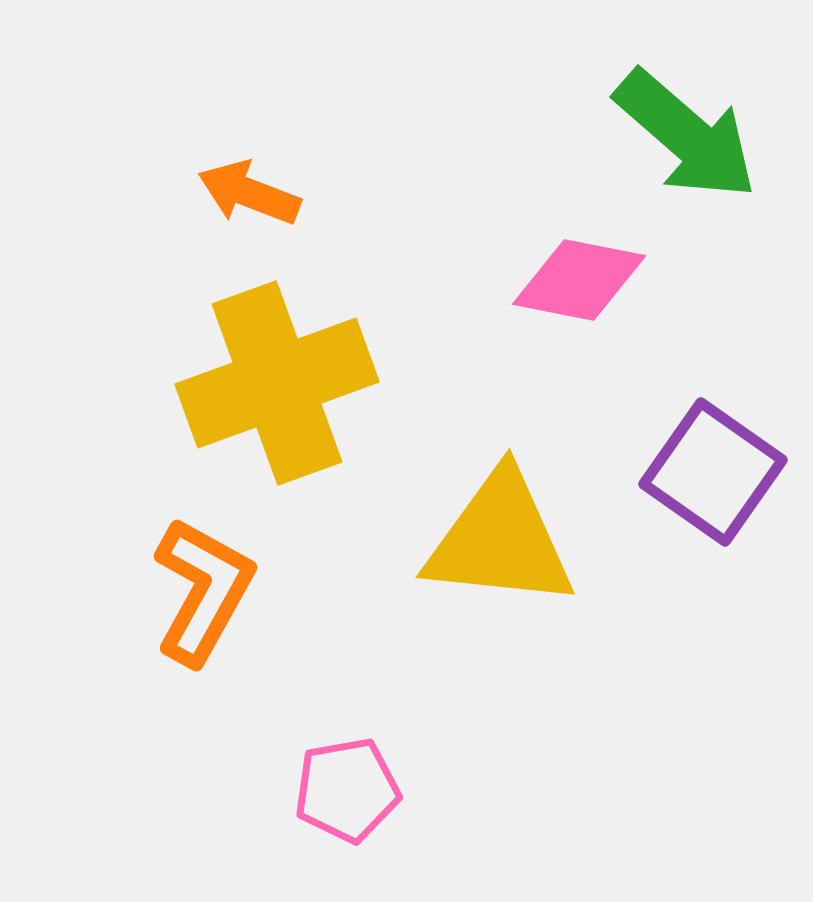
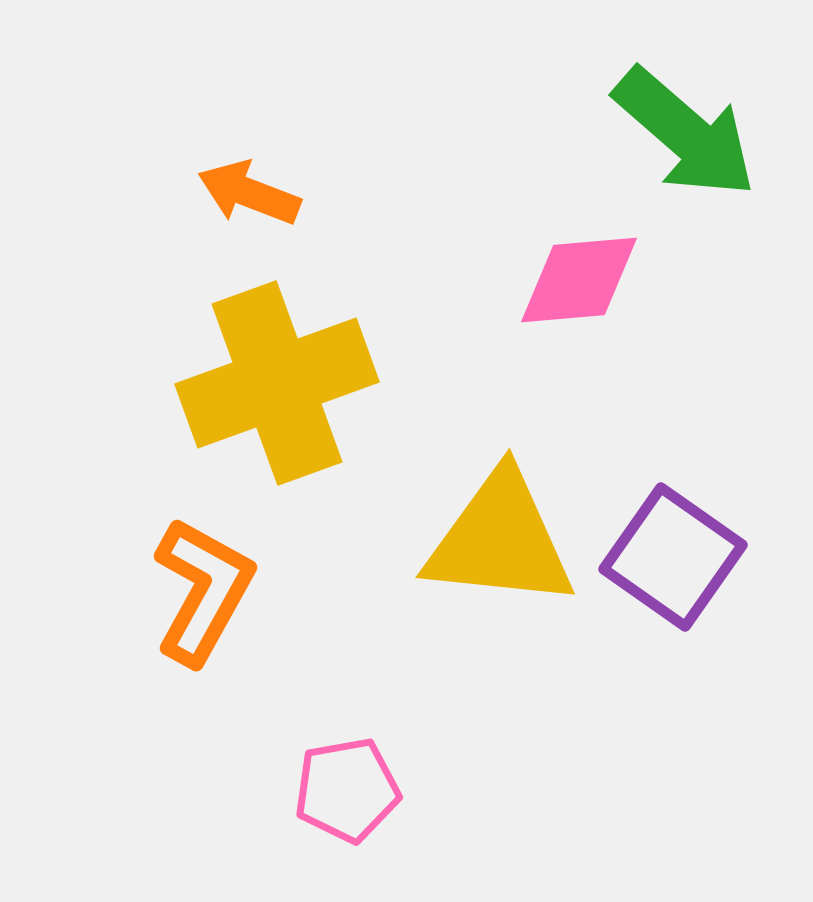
green arrow: moved 1 px left, 2 px up
pink diamond: rotated 16 degrees counterclockwise
purple square: moved 40 px left, 85 px down
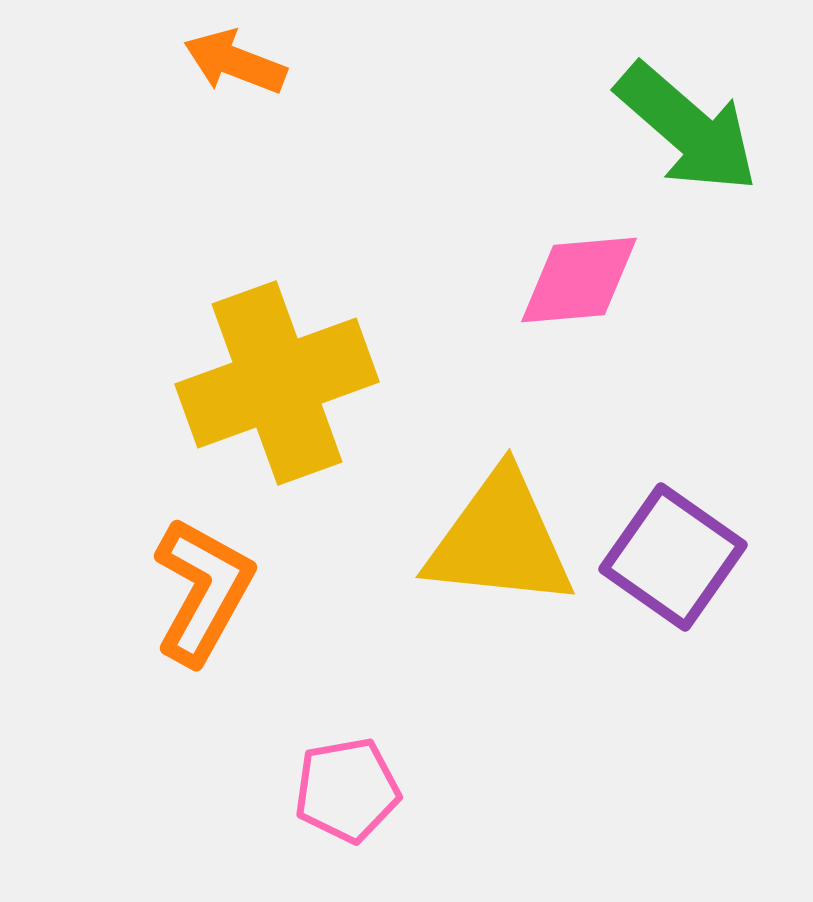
green arrow: moved 2 px right, 5 px up
orange arrow: moved 14 px left, 131 px up
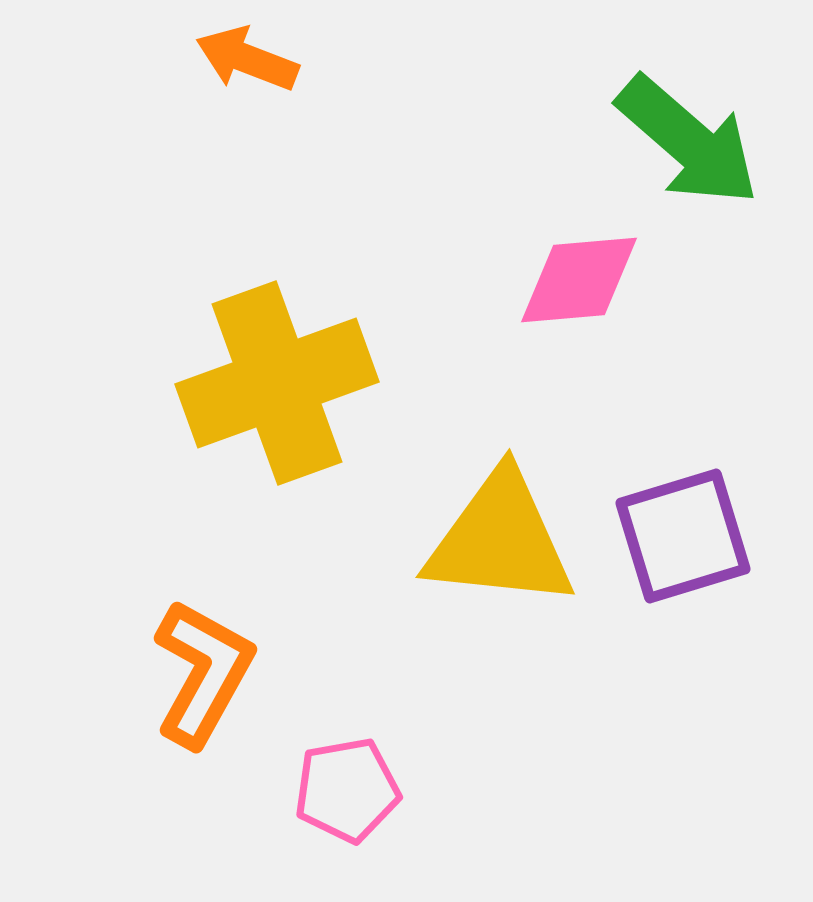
orange arrow: moved 12 px right, 3 px up
green arrow: moved 1 px right, 13 px down
purple square: moved 10 px right, 21 px up; rotated 38 degrees clockwise
orange L-shape: moved 82 px down
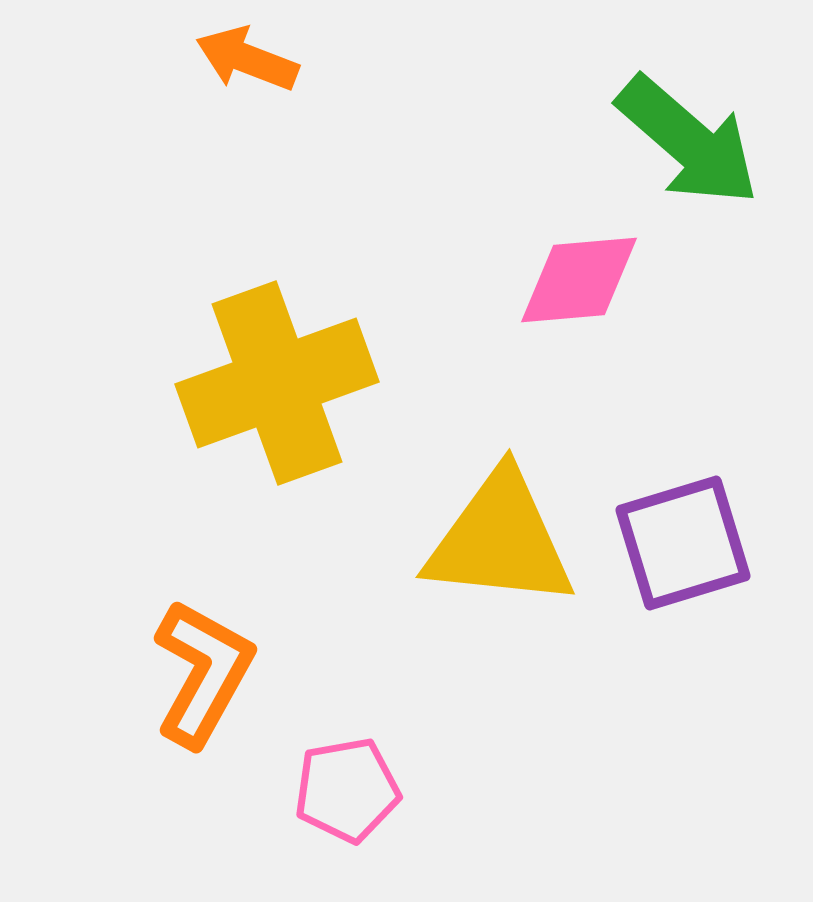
purple square: moved 7 px down
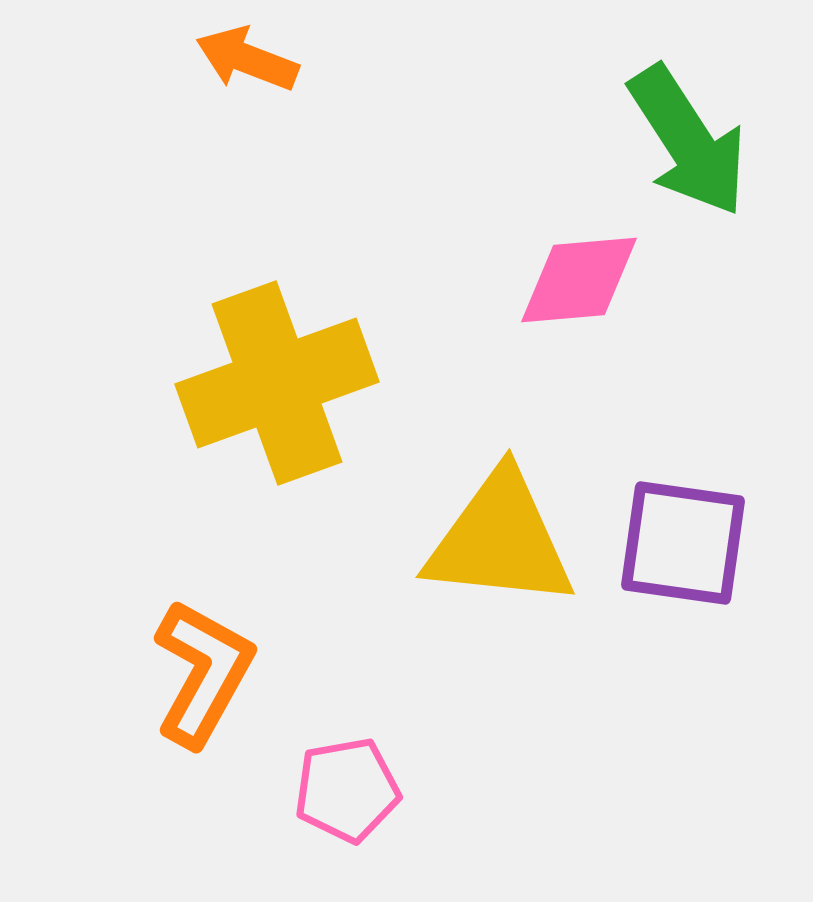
green arrow: rotated 16 degrees clockwise
purple square: rotated 25 degrees clockwise
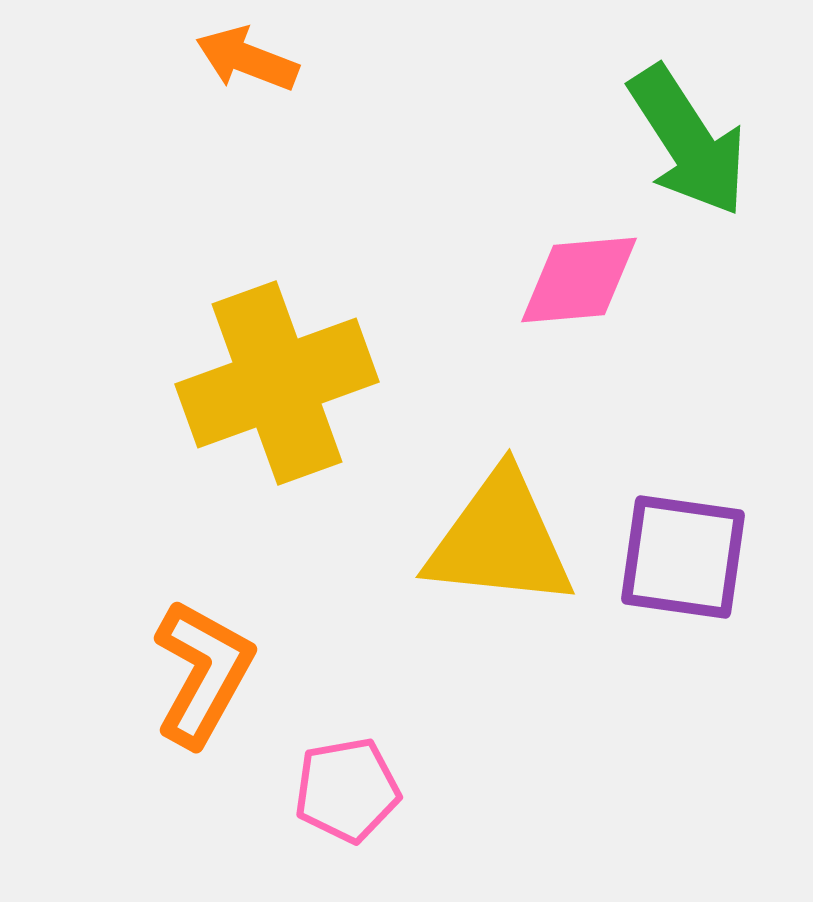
purple square: moved 14 px down
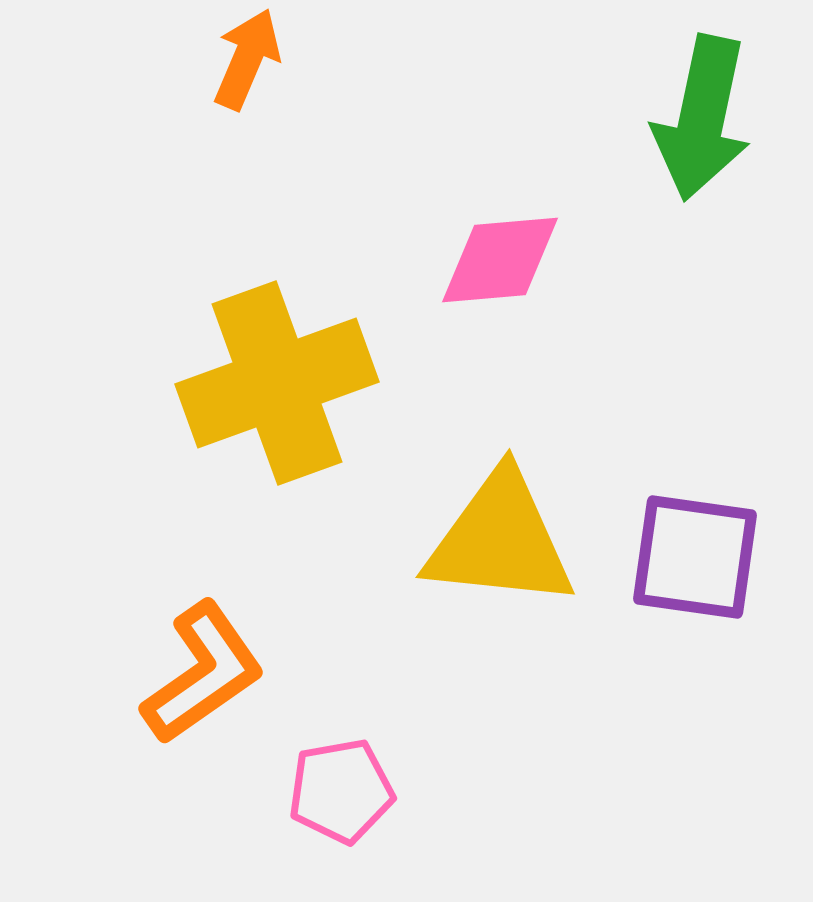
orange arrow: rotated 92 degrees clockwise
green arrow: moved 14 px right, 23 px up; rotated 45 degrees clockwise
pink diamond: moved 79 px left, 20 px up
purple square: moved 12 px right
orange L-shape: rotated 26 degrees clockwise
pink pentagon: moved 6 px left, 1 px down
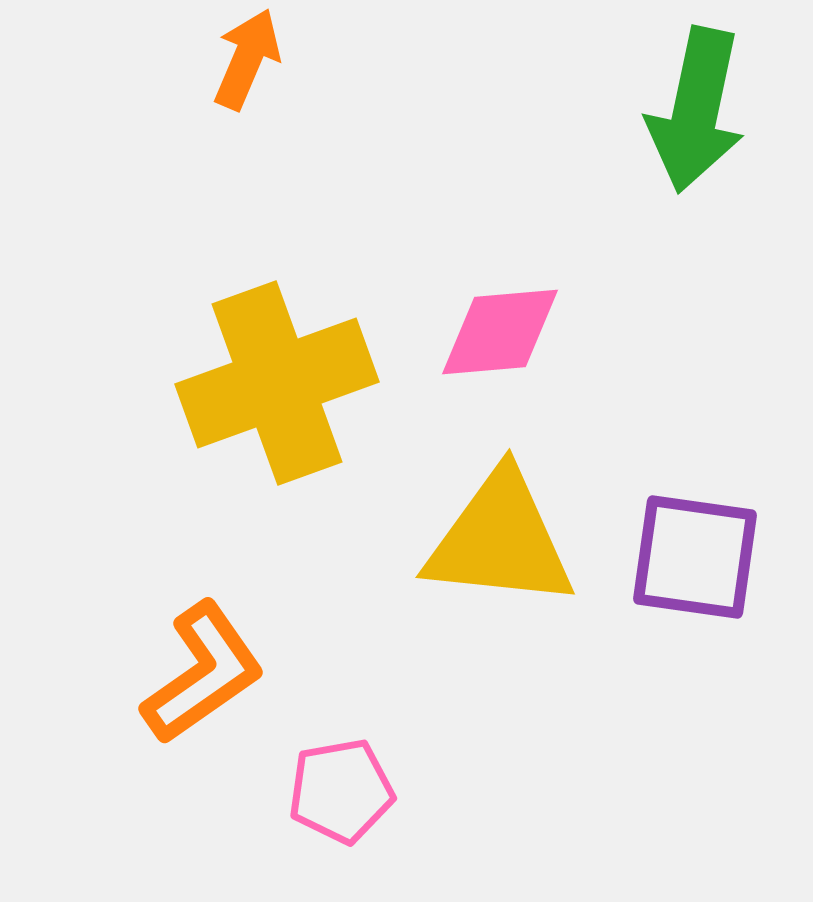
green arrow: moved 6 px left, 8 px up
pink diamond: moved 72 px down
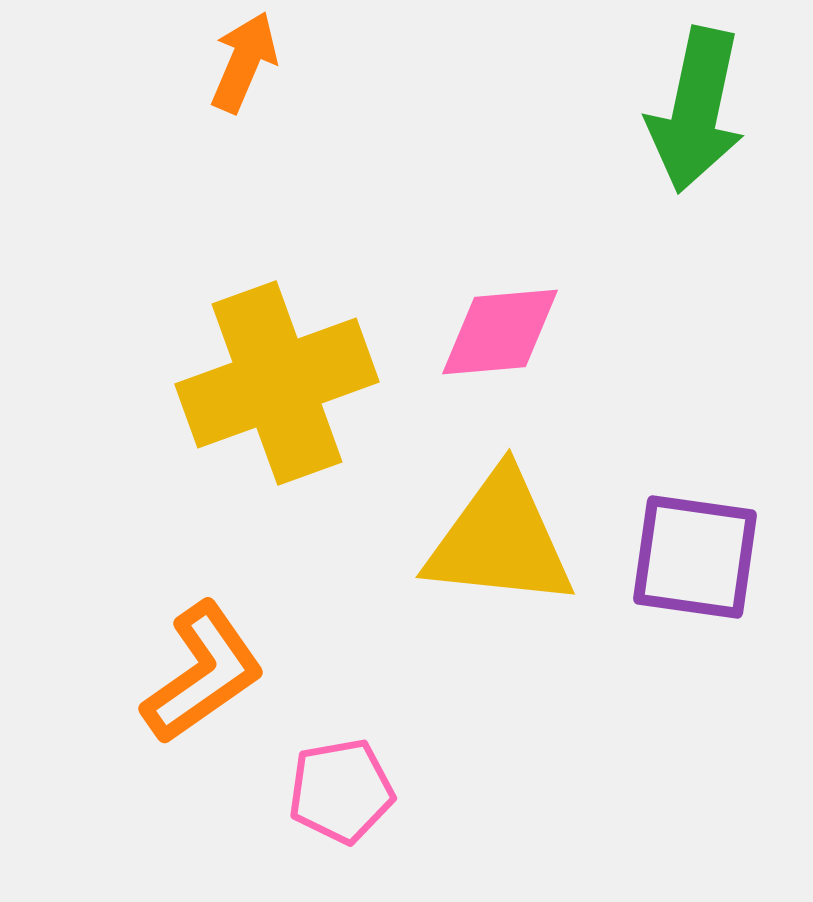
orange arrow: moved 3 px left, 3 px down
